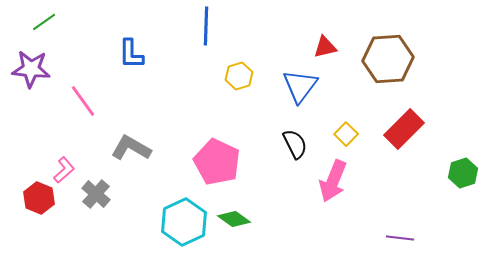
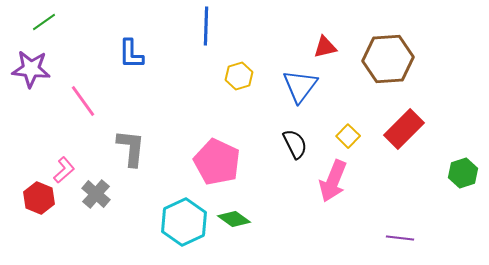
yellow square: moved 2 px right, 2 px down
gray L-shape: rotated 66 degrees clockwise
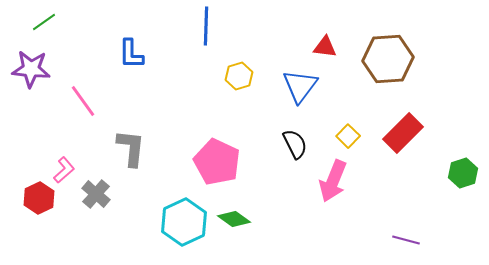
red triangle: rotated 20 degrees clockwise
red rectangle: moved 1 px left, 4 px down
red hexagon: rotated 12 degrees clockwise
purple line: moved 6 px right, 2 px down; rotated 8 degrees clockwise
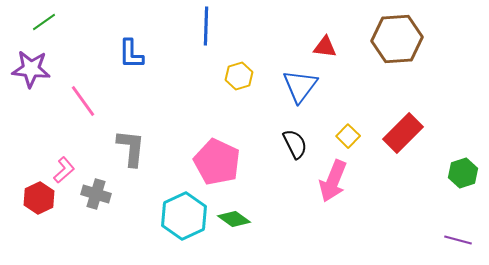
brown hexagon: moved 9 px right, 20 px up
gray cross: rotated 24 degrees counterclockwise
cyan hexagon: moved 6 px up
purple line: moved 52 px right
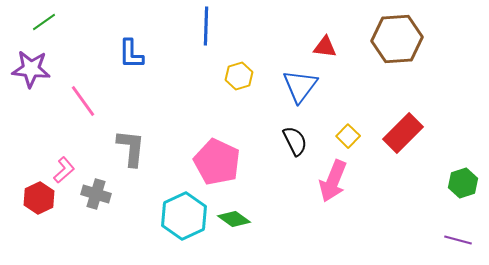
black semicircle: moved 3 px up
green hexagon: moved 10 px down
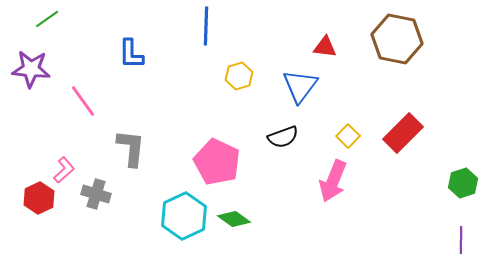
green line: moved 3 px right, 3 px up
brown hexagon: rotated 15 degrees clockwise
black semicircle: moved 12 px left, 4 px up; rotated 96 degrees clockwise
purple line: moved 3 px right; rotated 76 degrees clockwise
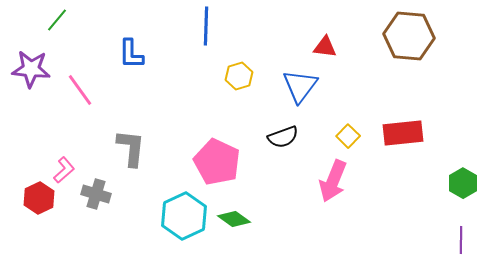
green line: moved 10 px right, 1 px down; rotated 15 degrees counterclockwise
brown hexagon: moved 12 px right, 3 px up; rotated 6 degrees counterclockwise
pink line: moved 3 px left, 11 px up
red rectangle: rotated 39 degrees clockwise
green hexagon: rotated 12 degrees counterclockwise
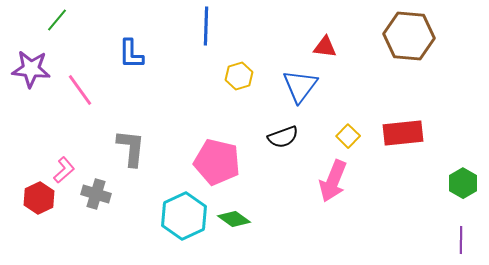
pink pentagon: rotated 12 degrees counterclockwise
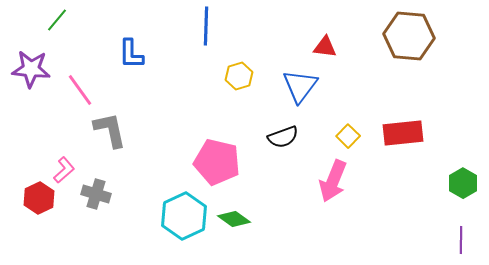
gray L-shape: moved 21 px left, 18 px up; rotated 18 degrees counterclockwise
